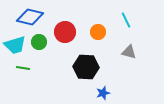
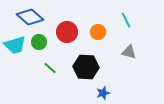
blue diamond: rotated 28 degrees clockwise
red circle: moved 2 px right
green line: moved 27 px right; rotated 32 degrees clockwise
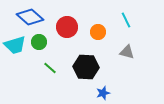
red circle: moved 5 px up
gray triangle: moved 2 px left
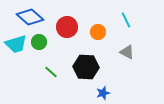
cyan trapezoid: moved 1 px right, 1 px up
gray triangle: rotated 14 degrees clockwise
green line: moved 1 px right, 4 px down
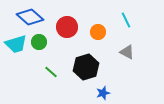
black hexagon: rotated 20 degrees counterclockwise
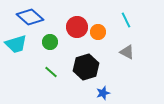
red circle: moved 10 px right
green circle: moved 11 px right
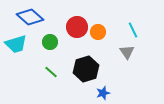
cyan line: moved 7 px right, 10 px down
gray triangle: rotated 28 degrees clockwise
black hexagon: moved 2 px down
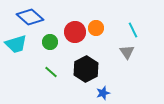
red circle: moved 2 px left, 5 px down
orange circle: moved 2 px left, 4 px up
black hexagon: rotated 10 degrees counterclockwise
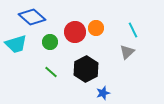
blue diamond: moved 2 px right
gray triangle: rotated 21 degrees clockwise
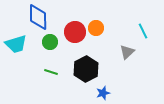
blue diamond: moved 6 px right; rotated 48 degrees clockwise
cyan line: moved 10 px right, 1 px down
green line: rotated 24 degrees counterclockwise
